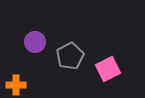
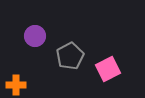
purple circle: moved 6 px up
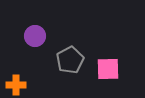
gray pentagon: moved 4 px down
pink square: rotated 25 degrees clockwise
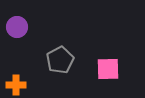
purple circle: moved 18 px left, 9 px up
gray pentagon: moved 10 px left
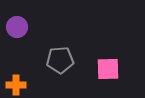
gray pentagon: rotated 24 degrees clockwise
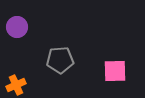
pink square: moved 7 px right, 2 px down
orange cross: rotated 24 degrees counterclockwise
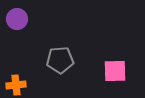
purple circle: moved 8 px up
orange cross: rotated 18 degrees clockwise
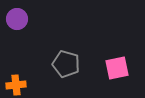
gray pentagon: moved 6 px right, 4 px down; rotated 20 degrees clockwise
pink square: moved 2 px right, 3 px up; rotated 10 degrees counterclockwise
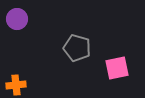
gray pentagon: moved 11 px right, 16 px up
